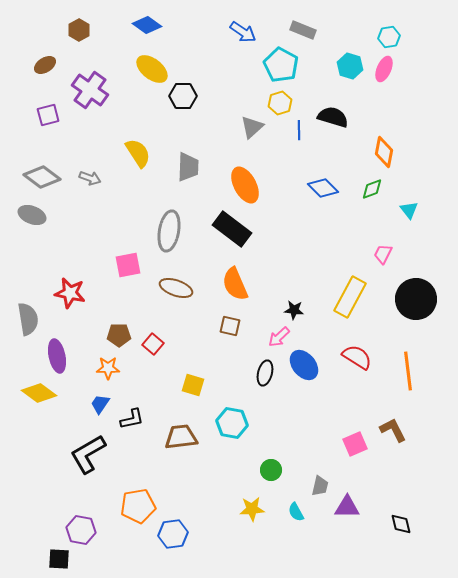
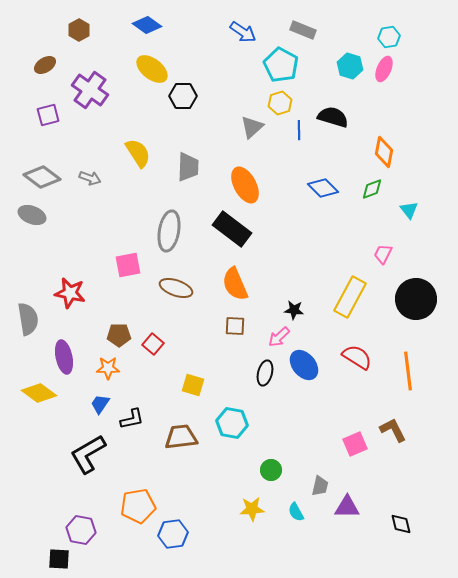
brown square at (230, 326): moved 5 px right; rotated 10 degrees counterclockwise
purple ellipse at (57, 356): moved 7 px right, 1 px down
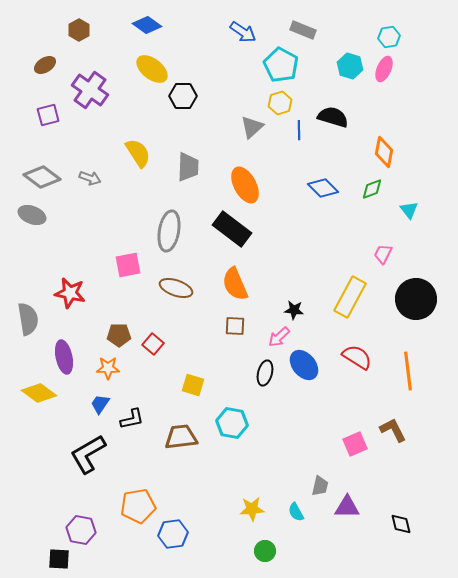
green circle at (271, 470): moved 6 px left, 81 px down
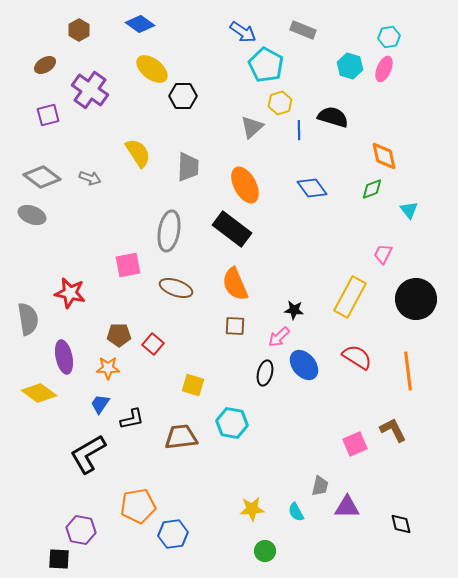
blue diamond at (147, 25): moved 7 px left, 1 px up
cyan pentagon at (281, 65): moved 15 px left
orange diamond at (384, 152): moved 4 px down; rotated 24 degrees counterclockwise
blue diamond at (323, 188): moved 11 px left; rotated 8 degrees clockwise
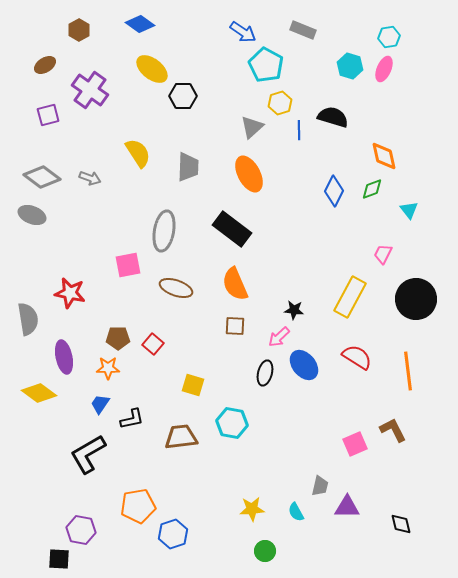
orange ellipse at (245, 185): moved 4 px right, 11 px up
blue diamond at (312, 188): moved 22 px right, 3 px down; rotated 64 degrees clockwise
gray ellipse at (169, 231): moved 5 px left
brown pentagon at (119, 335): moved 1 px left, 3 px down
blue hexagon at (173, 534): rotated 12 degrees counterclockwise
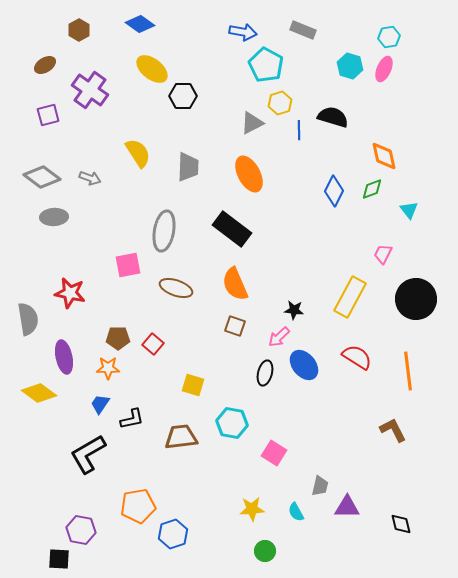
blue arrow at (243, 32): rotated 24 degrees counterclockwise
gray triangle at (252, 127): moved 4 px up; rotated 15 degrees clockwise
gray ellipse at (32, 215): moved 22 px right, 2 px down; rotated 24 degrees counterclockwise
brown square at (235, 326): rotated 15 degrees clockwise
pink square at (355, 444): moved 81 px left, 9 px down; rotated 35 degrees counterclockwise
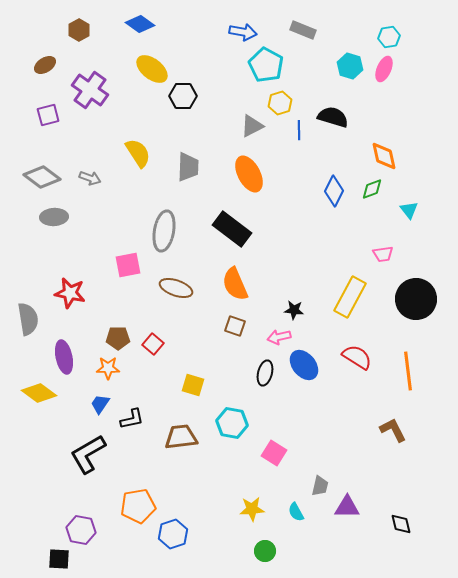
gray triangle at (252, 123): moved 3 px down
pink trapezoid at (383, 254): rotated 125 degrees counterclockwise
pink arrow at (279, 337): rotated 30 degrees clockwise
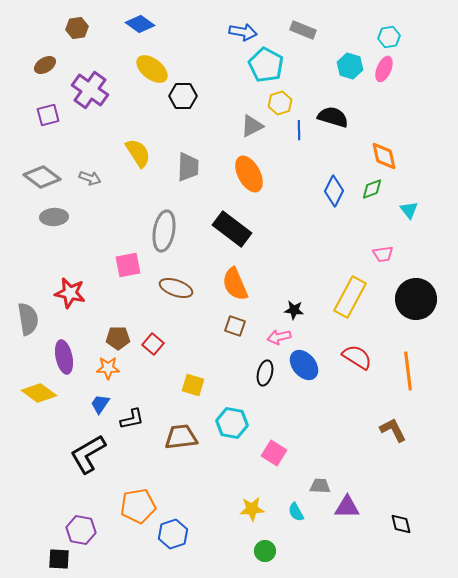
brown hexagon at (79, 30): moved 2 px left, 2 px up; rotated 20 degrees clockwise
gray trapezoid at (320, 486): rotated 100 degrees counterclockwise
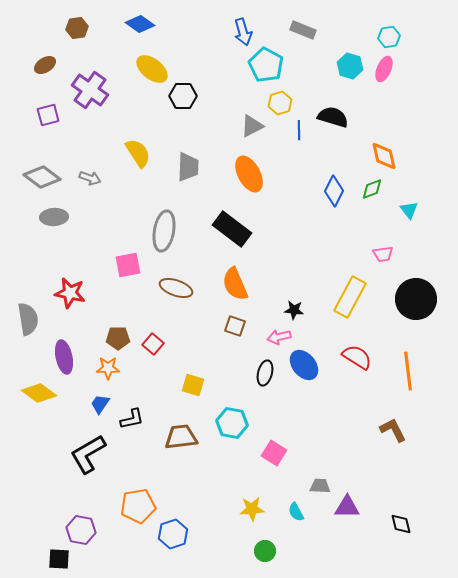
blue arrow at (243, 32): rotated 64 degrees clockwise
